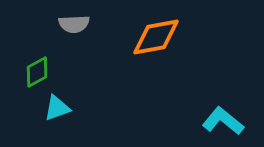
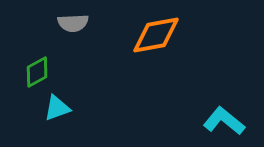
gray semicircle: moved 1 px left, 1 px up
orange diamond: moved 2 px up
cyan L-shape: moved 1 px right
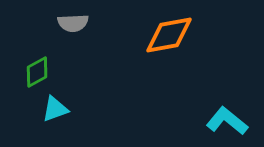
orange diamond: moved 13 px right
cyan triangle: moved 2 px left, 1 px down
cyan L-shape: moved 3 px right
